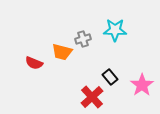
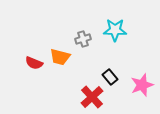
orange trapezoid: moved 2 px left, 5 px down
pink star: rotated 15 degrees clockwise
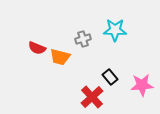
red semicircle: moved 3 px right, 15 px up
pink star: rotated 15 degrees clockwise
